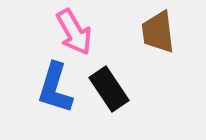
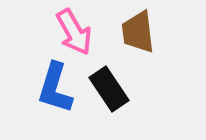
brown trapezoid: moved 20 px left
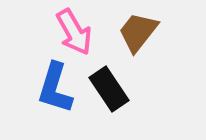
brown trapezoid: rotated 45 degrees clockwise
